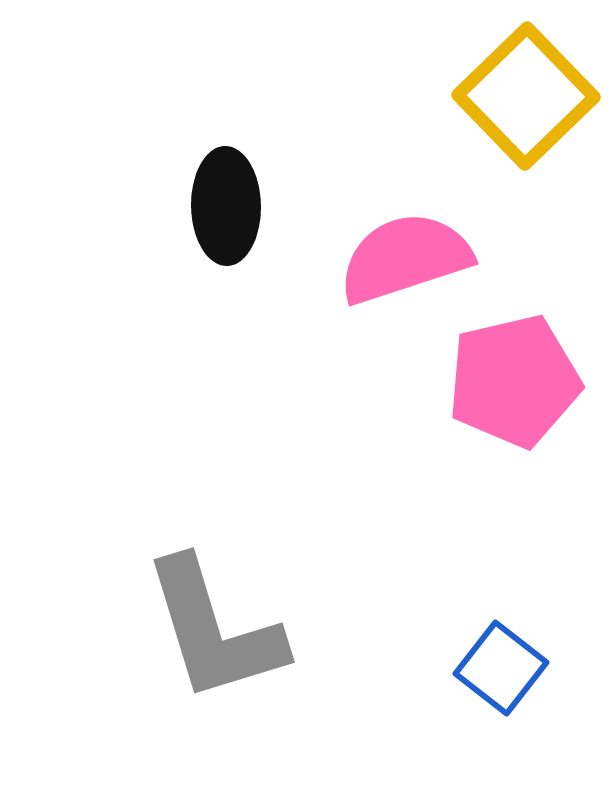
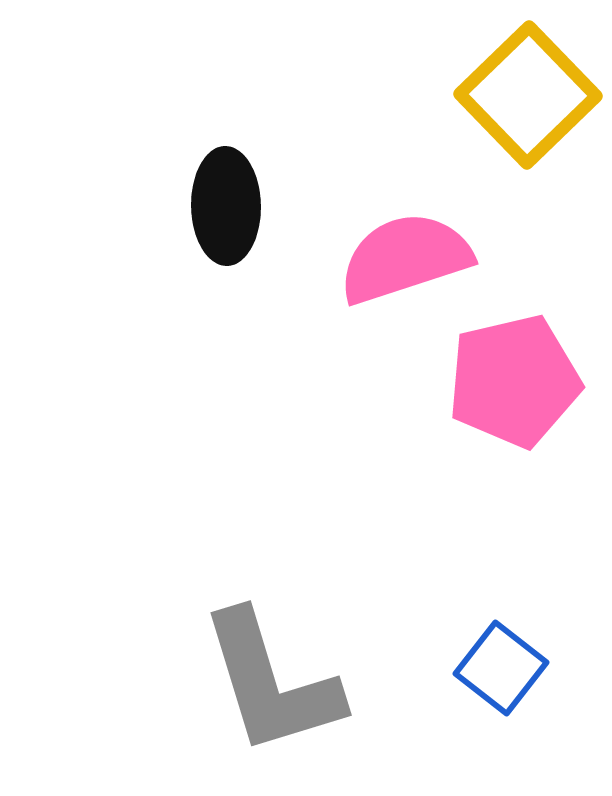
yellow square: moved 2 px right, 1 px up
gray L-shape: moved 57 px right, 53 px down
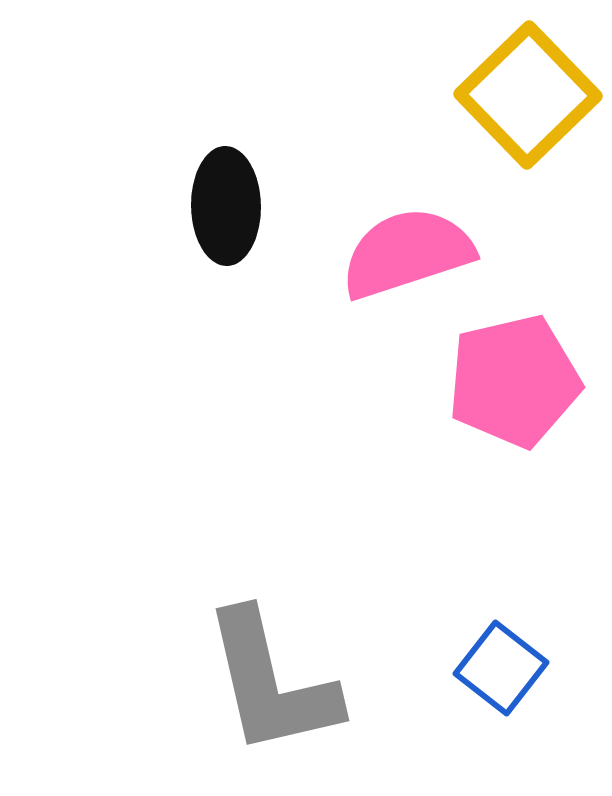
pink semicircle: moved 2 px right, 5 px up
gray L-shape: rotated 4 degrees clockwise
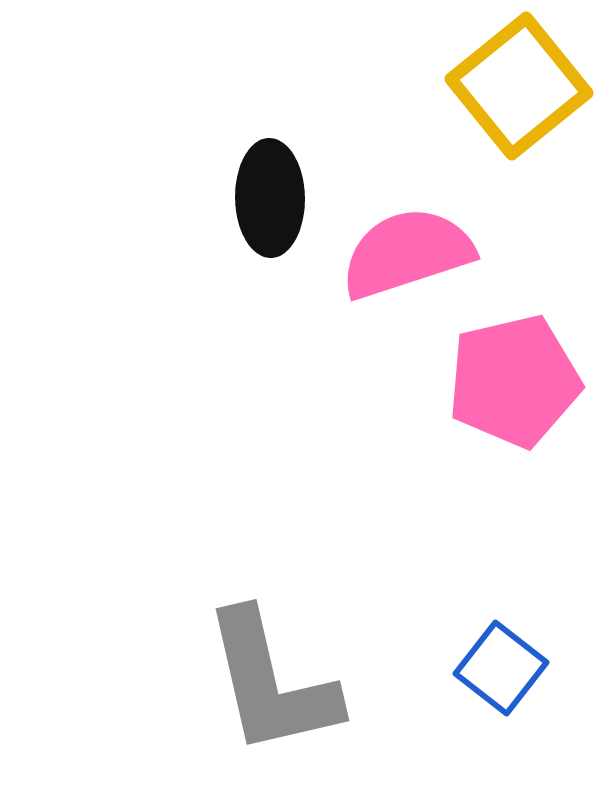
yellow square: moved 9 px left, 9 px up; rotated 5 degrees clockwise
black ellipse: moved 44 px right, 8 px up
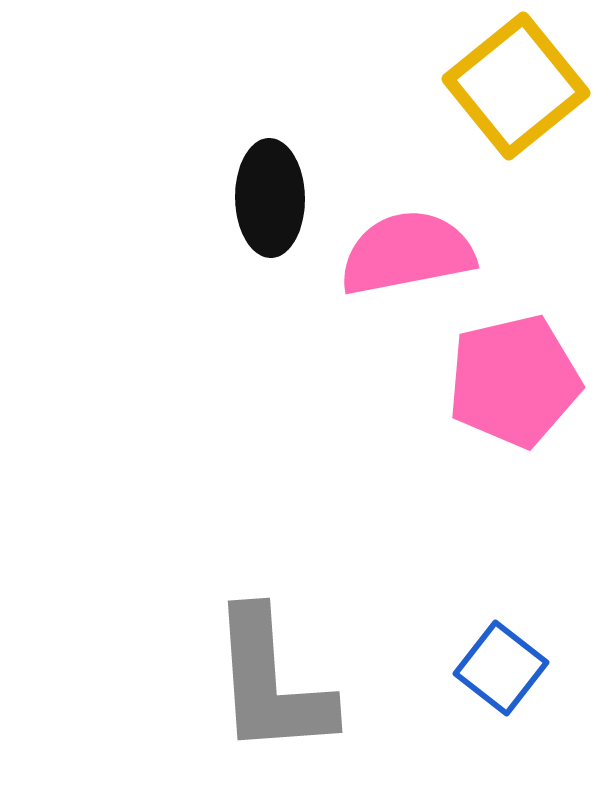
yellow square: moved 3 px left
pink semicircle: rotated 7 degrees clockwise
gray L-shape: rotated 9 degrees clockwise
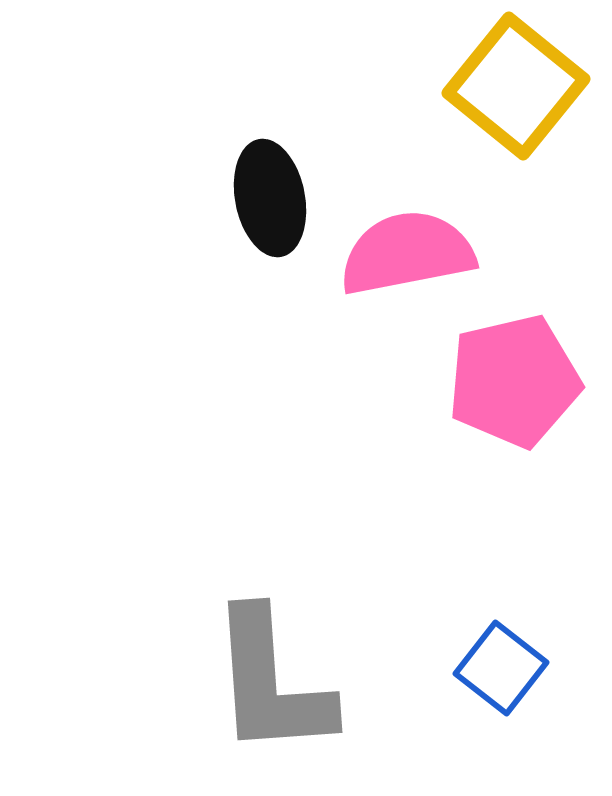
yellow square: rotated 12 degrees counterclockwise
black ellipse: rotated 10 degrees counterclockwise
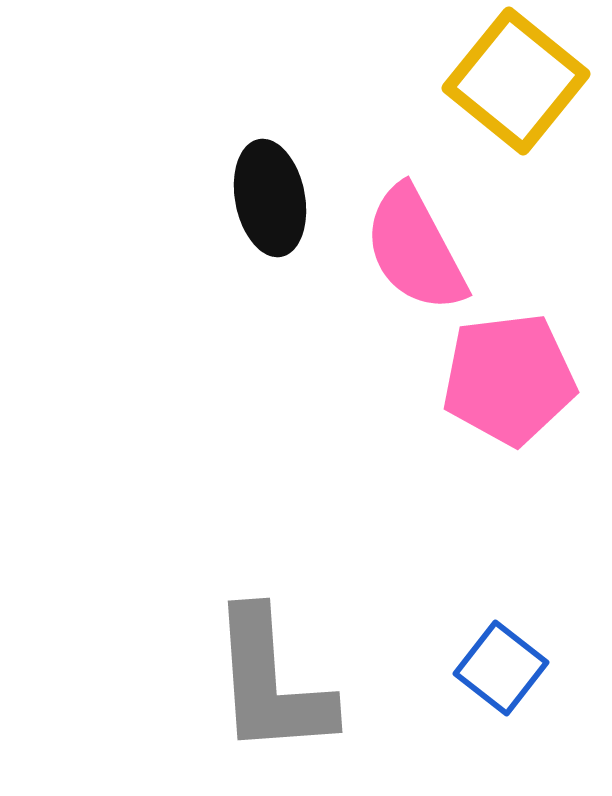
yellow square: moved 5 px up
pink semicircle: moved 8 px right, 4 px up; rotated 107 degrees counterclockwise
pink pentagon: moved 5 px left, 2 px up; rotated 6 degrees clockwise
